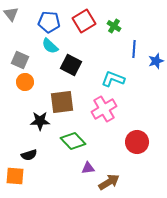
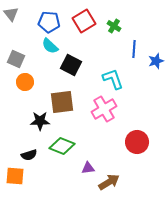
gray square: moved 4 px left, 1 px up
cyan L-shape: rotated 50 degrees clockwise
green diamond: moved 11 px left, 5 px down; rotated 25 degrees counterclockwise
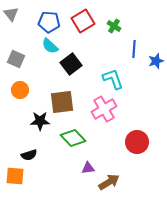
red square: moved 1 px left
black square: moved 1 px up; rotated 25 degrees clockwise
orange circle: moved 5 px left, 8 px down
green diamond: moved 11 px right, 8 px up; rotated 25 degrees clockwise
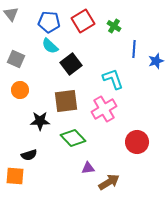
brown square: moved 4 px right, 1 px up
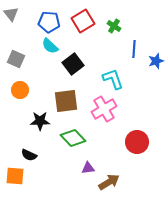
black square: moved 2 px right
black semicircle: rotated 42 degrees clockwise
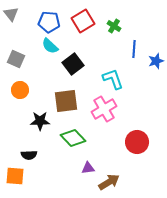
black semicircle: rotated 28 degrees counterclockwise
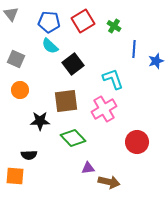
brown arrow: rotated 45 degrees clockwise
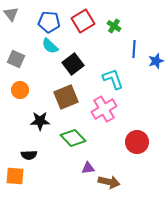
brown square: moved 4 px up; rotated 15 degrees counterclockwise
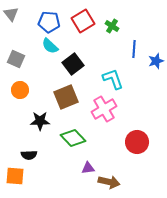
green cross: moved 2 px left
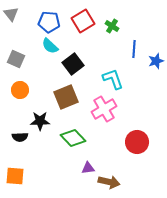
black semicircle: moved 9 px left, 18 px up
